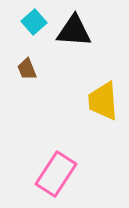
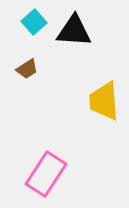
brown trapezoid: rotated 100 degrees counterclockwise
yellow trapezoid: moved 1 px right
pink rectangle: moved 10 px left
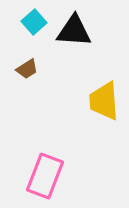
pink rectangle: moved 1 px left, 2 px down; rotated 12 degrees counterclockwise
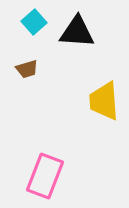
black triangle: moved 3 px right, 1 px down
brown trapezoid: rotated 15 degrees clockwise
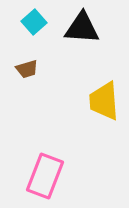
black triangle: moved 5 px right, 4 px up
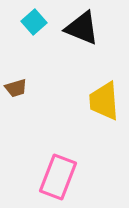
black triangle: rotated 18 degrees clockwise
brown trapezoid: moved 11 px left, 19 px down
pink rectangle: moved 13 px right, 1 px down
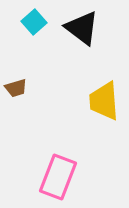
black triangle: rotated 15 degrees clockwise
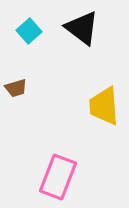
cyan square: moved 5 px left, 9 px down
yellow trapezoid: moved 5 px down
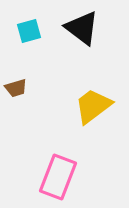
cyan square: rotated 25 degrees clockwise
yellow trapezoid: moved 11 px left; rotated 57 degrees clockwise
